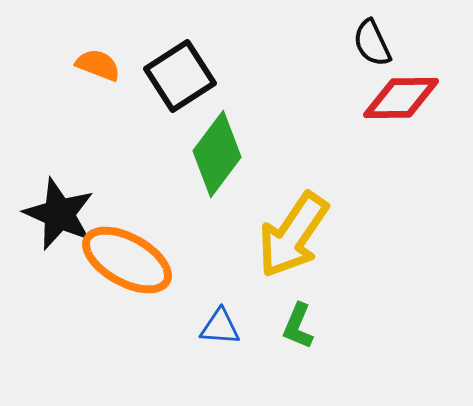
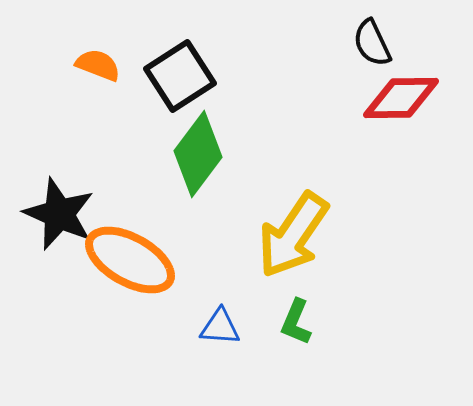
green diamond: moved 19 px left
orange ellipse: moved 3 px right
green L-shape: moved 2 px left, 4 px up
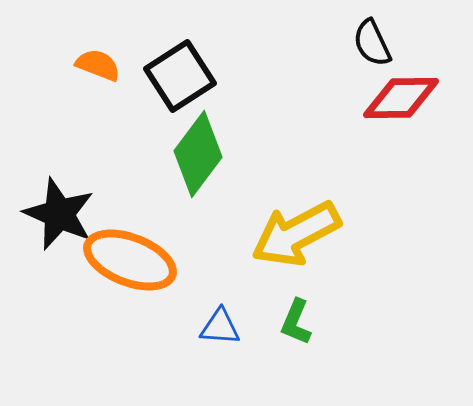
yellow arrow: moved 3 px right, 1 px up; rotated 28 degrees clockwise
orange ellipse: rotated 8 degrees counterclockwise
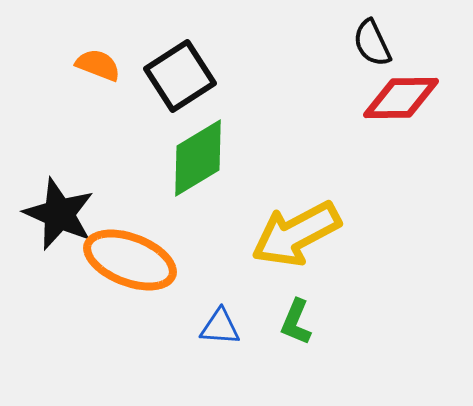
green diamond: moved 4 px down; rotated 22 degrees clockwise
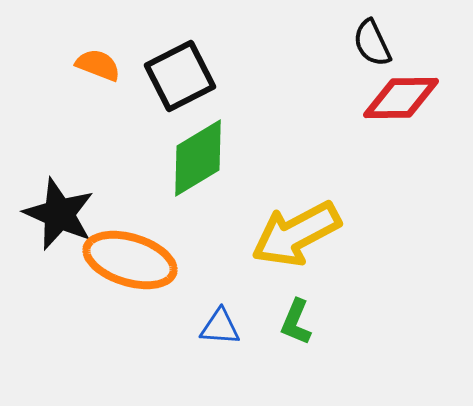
black square: rotated 6 degrees clockwise
orange ellipse: rotated 4 degrees counterclockwise
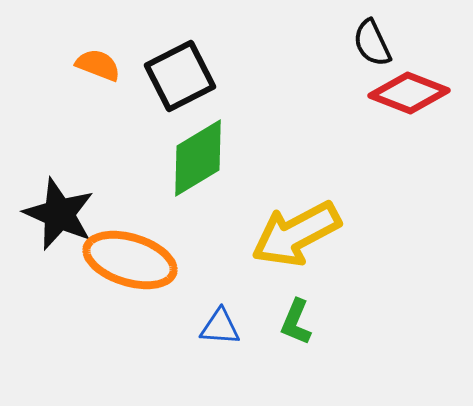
red diamond: moved 8 px right, 5 px up; rotated 22 degrees clockwise
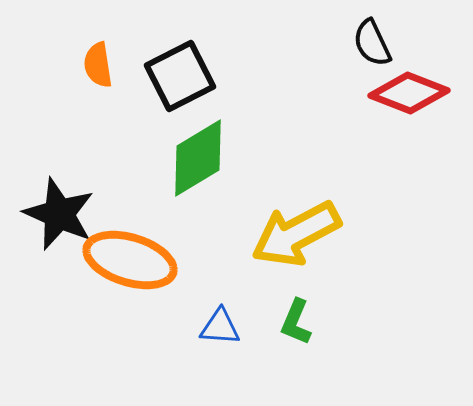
orange semicircle: rotated 120 degrees counterclockwise
